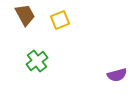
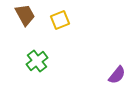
purple semicircle: rotated 36 degrees counterclockwise
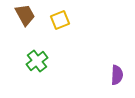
purple semicircle: rotated 36 degrees counterclockwise
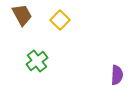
brown trapezoid: moved 3 px left
yellow square: rotated 24 degrees counterclockwise
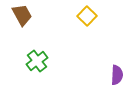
yellow square: moved 27 px right, 4 px up
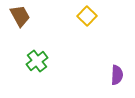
brown trapezoid: moved 2 px left, 1 px down
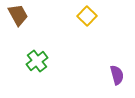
brown trapezoid: moved 2 px left, 1 px up
purple semicircle: rotated 18 degrees counterclockwise
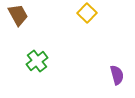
yellow square: moved 3 px up
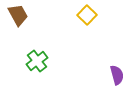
yellow square: moved 2 px down
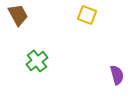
yellow square: rotated 24 degrees counterclockwise
